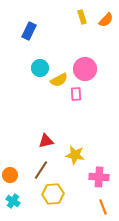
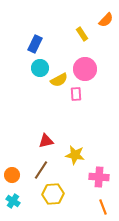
yellow rectangle: moved 17 px down; rotated 16 degrees counterclockwise
blue rectangle: moved 6 px right, 13 px down
orange circle: moved 2 px right
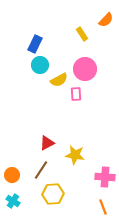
cyan circle: moved 3 px up
red triangle: moved 1 px right, 2 px down; rotated 14 degrees counterclockwise
pink cross: moved 6 px right
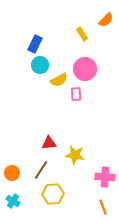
red triangle: moved 2 px right; rotated 21 degrees clockwise
orange circle: moved 2 px up
